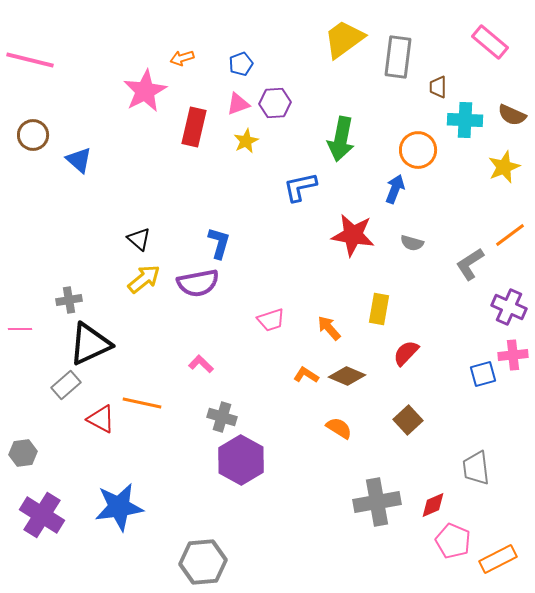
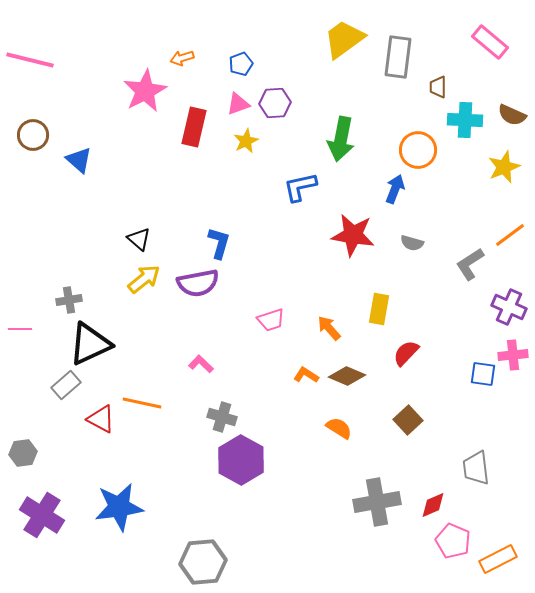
blue square at (483, 374): rotated 24 degrees clockwise
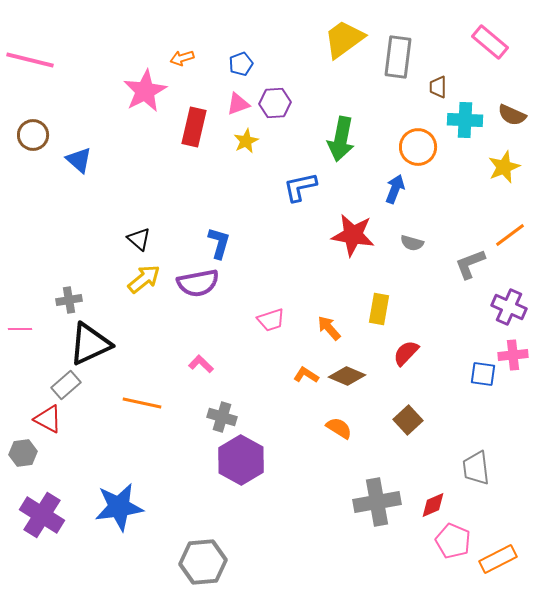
orange circle at (418, 150): moved 3 px up
gray L-shape at (470, 264): rotated 12 degrees clockwise
red triangle at (101, 419): moved 53 px left
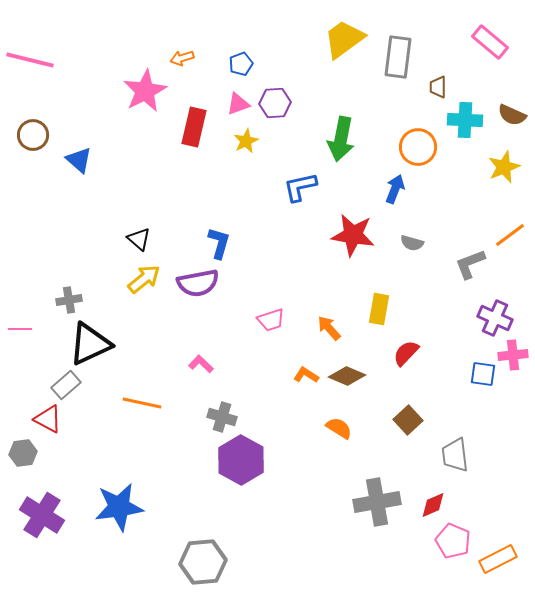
purple cross at (509, 307): moved 14 px left, 11 px down
gray trapezoid at (476, 468): moved 21 px left, 13 px up
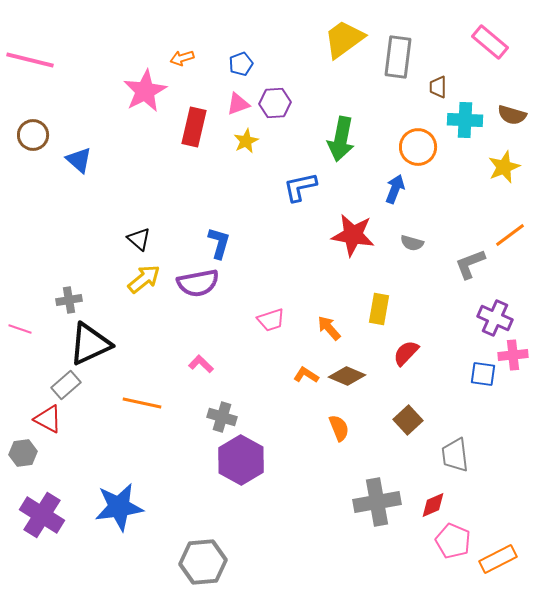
brown semicircle at (512, 115): rotated 8 degrees counterclockwise
pink line at (20, 329): rotated 20 degrees clockwise
orange semicircle at (339, 428): rotated 36 degrees clockwise
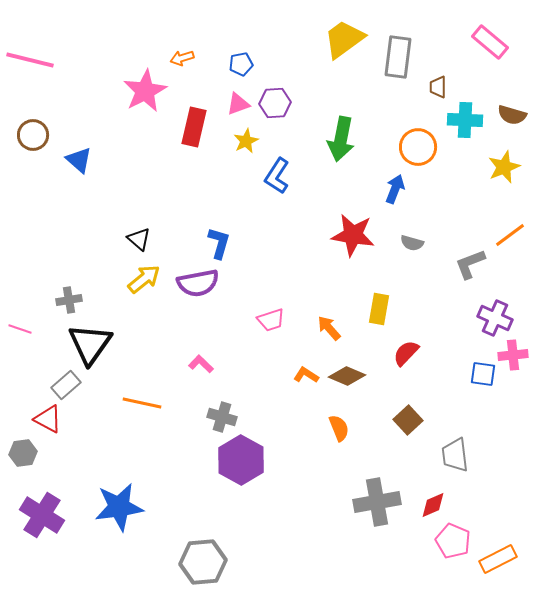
blue pentagon at (241, 64): rotated 10 degrees clockwise
blue L-shape at (300, 187): moved 23 px left, 11 px up; rotated 45 degrees counterclockwise
black triangle at (90, 344): rotated 30 degrees counterclockwise
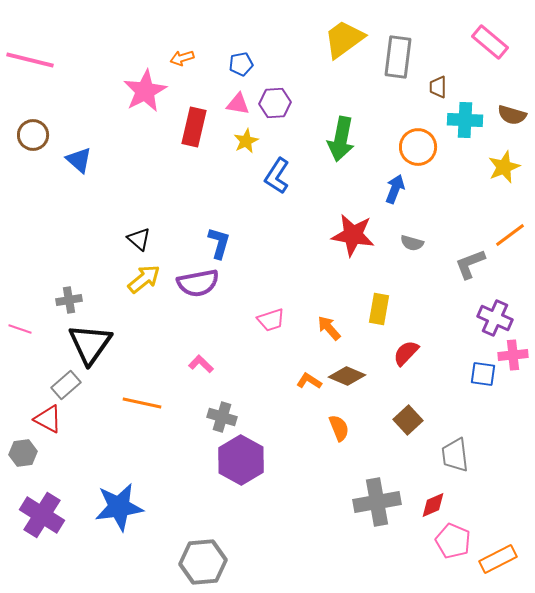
pink triangle at (238, 104): rotated 30 degrees clockwise
orange L-shape at (306, 375): moved 3 px right, 6 px down
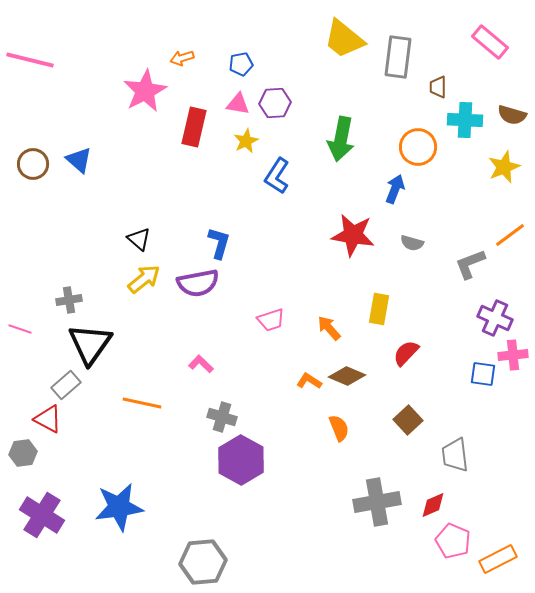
yellow trapezoid at (344, 39): rotated 105 degrees counterclockwise
brown circle at (33, 135): moved 29 px down
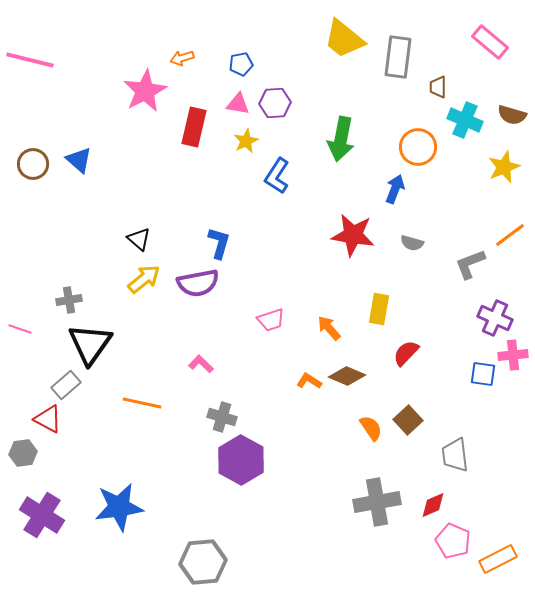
cyan cross at (465, 120): rotated 20 degrees clockwise
orange semicircle at (339, 428): moved 32 px right; rotated 12 degrees counterclockwise
